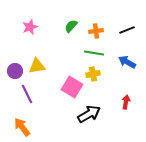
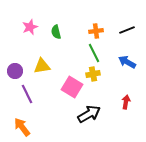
green semicircle: moved 15 px left, 6 px down; rotated 56 degrees counterclockwise
green line: rotated 54 degrees clockwise
yellow triangle: moved 5 px right
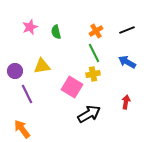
orange cross: rotated 24 degrees counterclockwise
orange arrow: moved 2 px down
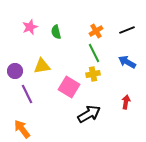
pink square: moved 3 px left
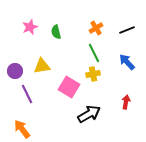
orange cross: moved 3 px up
blue arrow: rotated 18 degrees clockwise
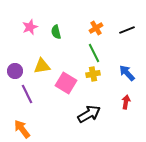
blue arrow: moved 11 px down
pink square: moved 3 px left, 4 px up
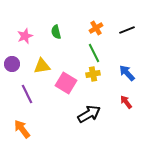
pink star: moved 5 px left, 9 px down
purple circle: moved 3 px left, 7 px up
red arrow: rotated 48 degrees counterclockwise
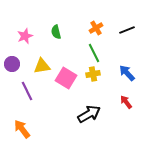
pink square: moved 5 px up
purple line: moved 3 px up
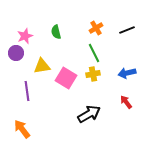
purple circle: moved 4 px right, 11 px up
blue arrow: rotated 60 degrees counterclockwise
purple line: rotated 18 degrees clockwise
